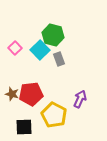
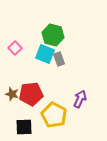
cyan square: moved 5 px right, 4 px down; rotated 24 degrees counterclockwise
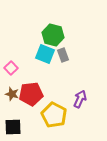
pink square: moved 4 px left, 20 px down
gray rectangle: moved 4 px right, 4 px up
black square: moved 11 px left
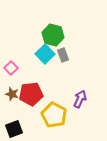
cyan square: rotated 24 degrees clockwise
black square: moved 1 px right, 2 px down; rotated 18 degrees counterclockwise
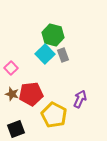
black square: moved 2 px right
